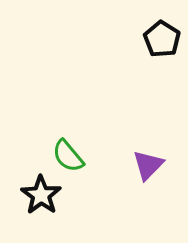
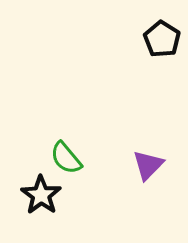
green semicircle: moved 2 px left, 2 px down
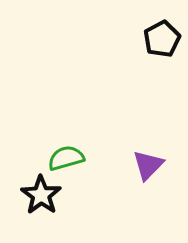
black pentagon: rotated 12 degrees clockwise
green semicircle: rotated 114 degrees clockwise
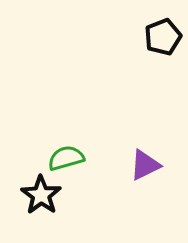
black pentagon: moved 1 px right, 2 px up; rotated 6 degrees clockwise
purple triangle: moved 3 px left; rotated 20 degrees clockwise
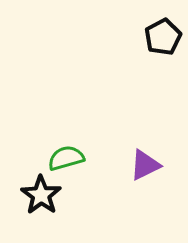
black pentagon: rotated 6 degrees counterclockwise
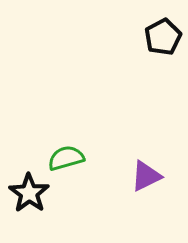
purple triangle: moved 1 px right, 11 px down
black star: moved 12 px left, 2 px up
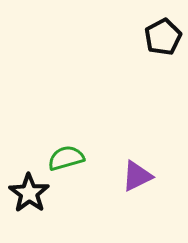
purple triangle: moved 9 px left
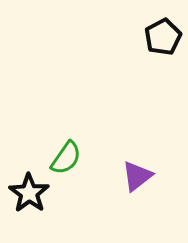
green semicircle: rotated 141 degrees clockwise
purple triangle: rotated 12 degrees counterclockwise
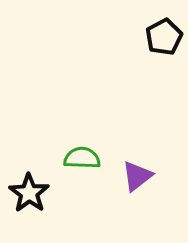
black pentagon: moved 1 px right
green semicircle: moved 16 px right; rotated 123 degrees counterclockwise
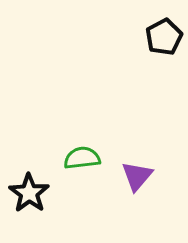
green semicircle: rotated 9 degrees counterclockwise
purple triangle: rotated 12 degrees counterclockwise
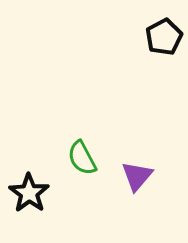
green semicircle: rotated 111 degrees counterclockwise
